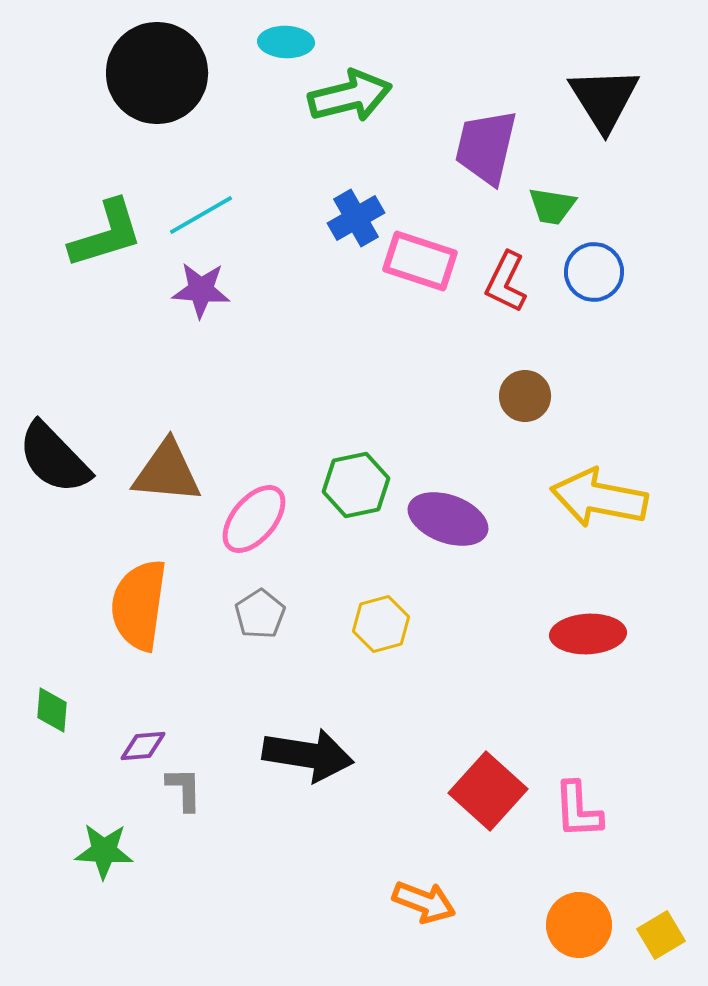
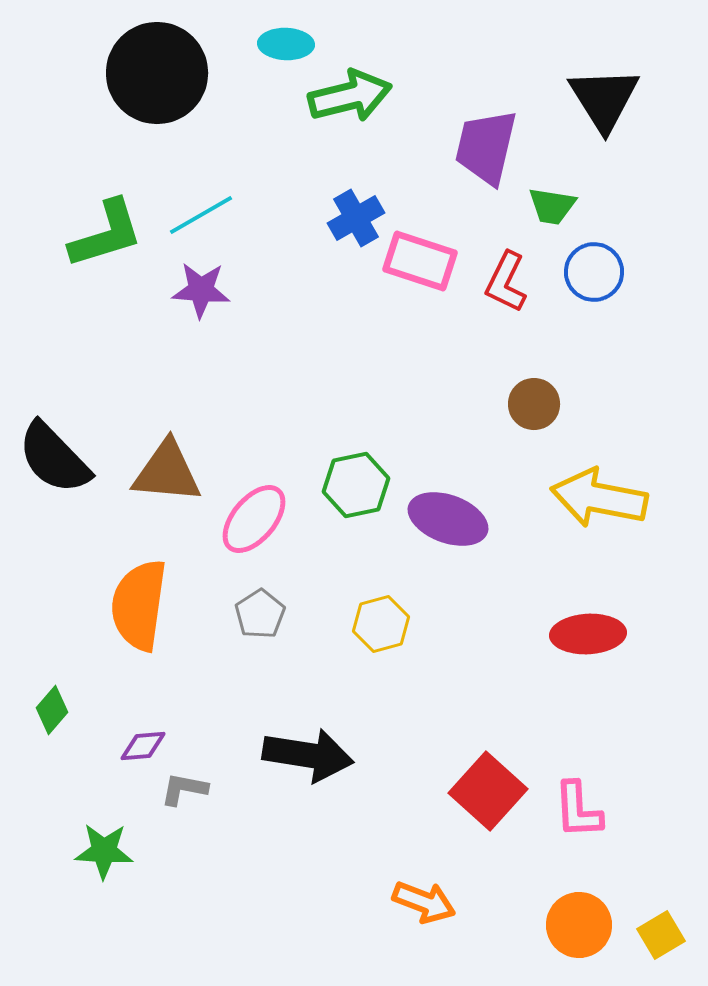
cyan ellipse: moved 2 px down
brown circle: moved 9 px right, 8 px down
green diamond: rotated 36 degrees clockwise
gray L-shape: rotated 78 degrees counterclockwise
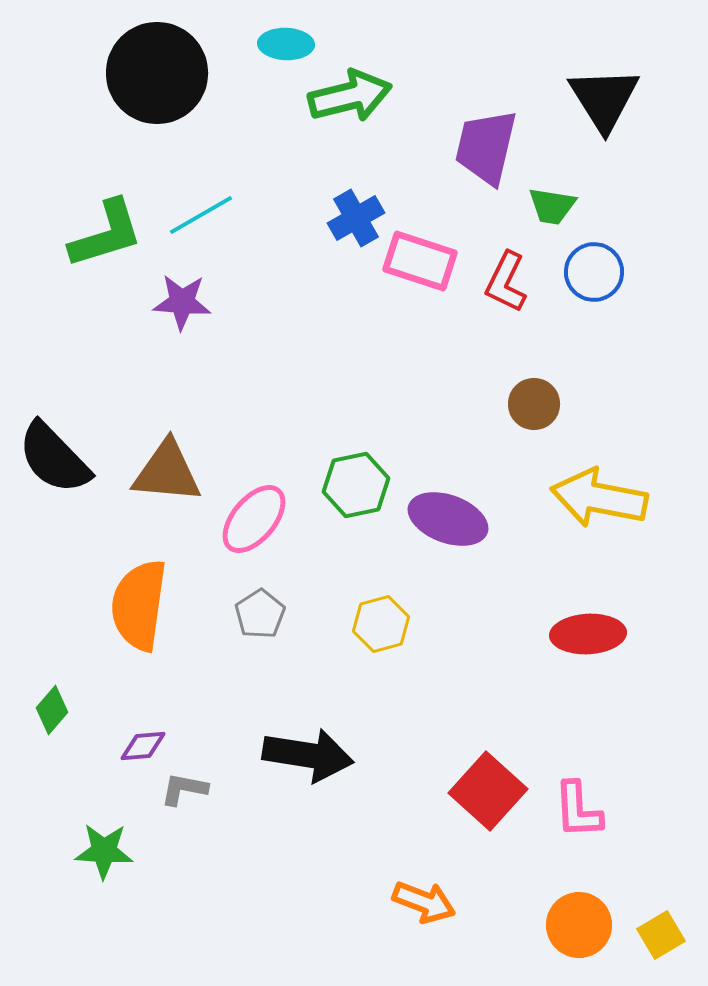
purple star: moved 19 px left, 12 px down
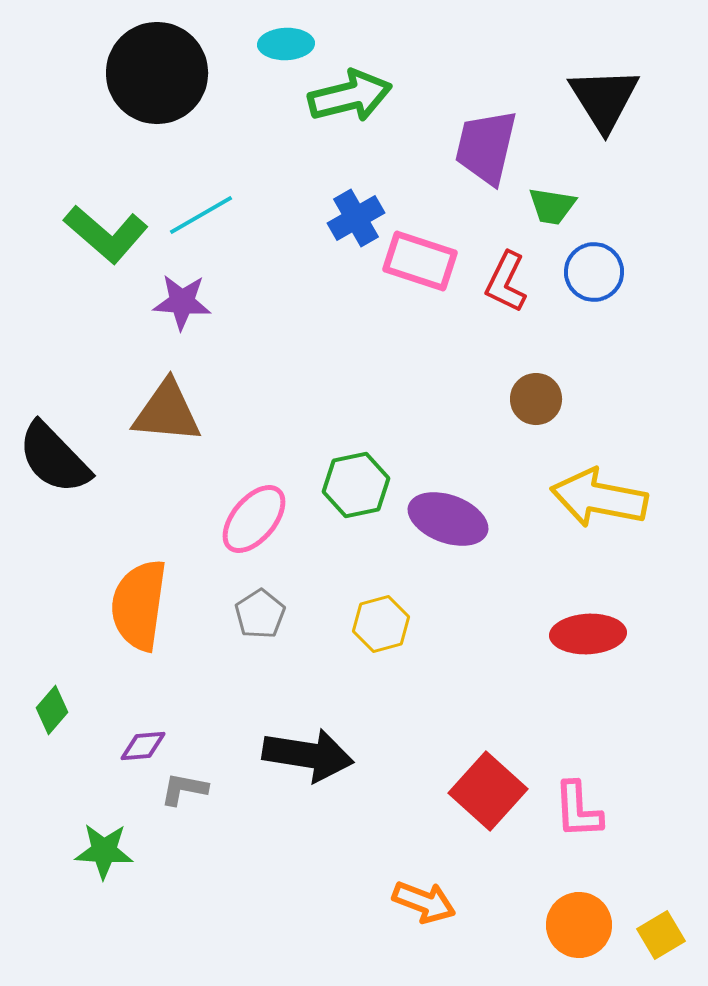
cyan ellipse: rotated 4 degrees counterclockwise
green L-shape: rotated 58 degrees clockwise
brown circle: moved 2 px right, 5 px up
brown triangle: moved 60 px up
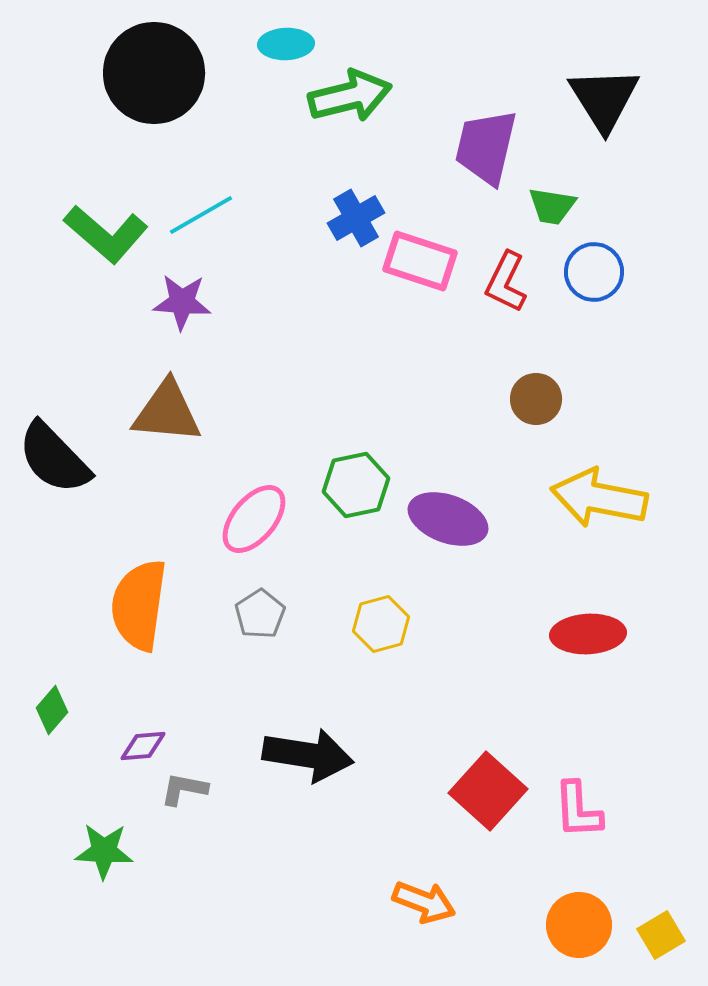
black circle: moved 3 px left
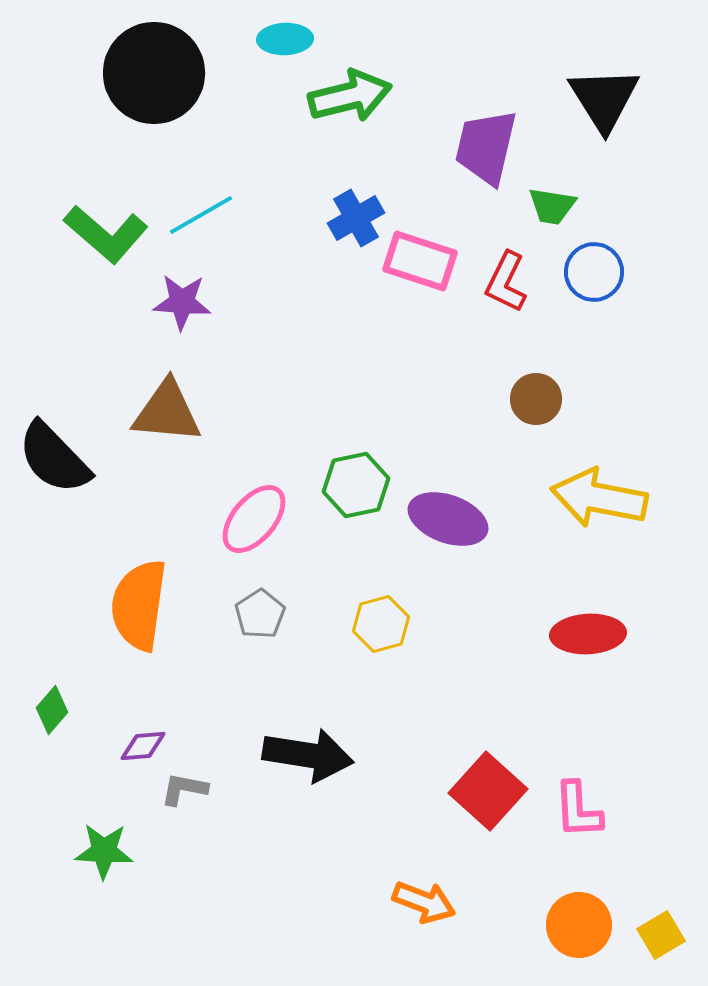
cyan ellipse: moved 1 px left, 5 px up
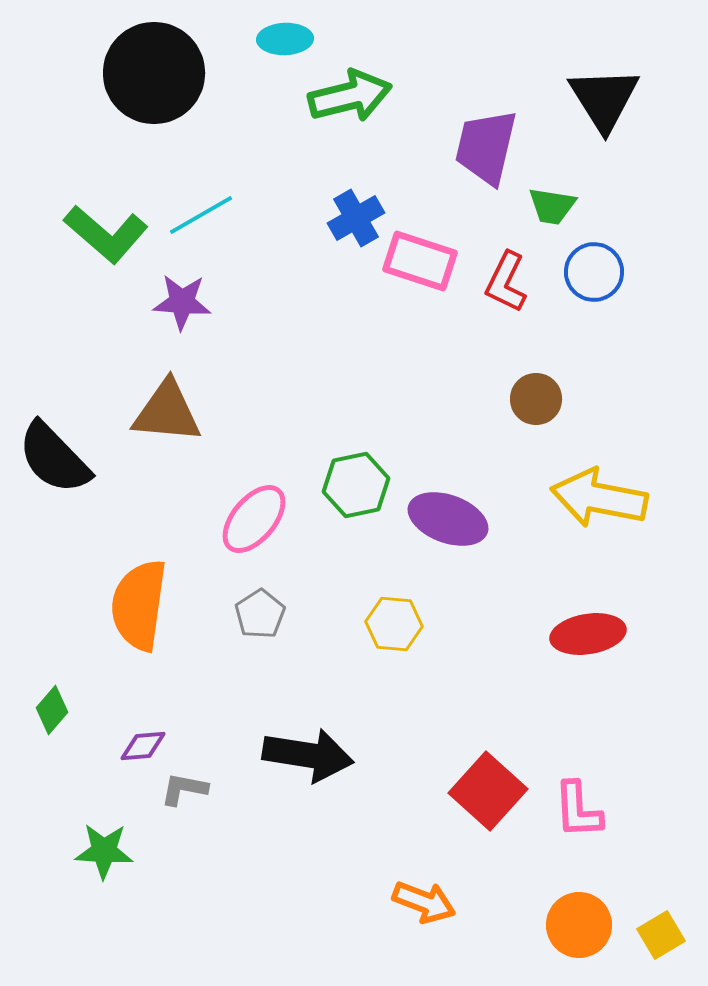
yellow hexagon: moved 13 px right; rotated 20 degrees clockwise
red ellipse: rotated 6 degrees counterclockwise
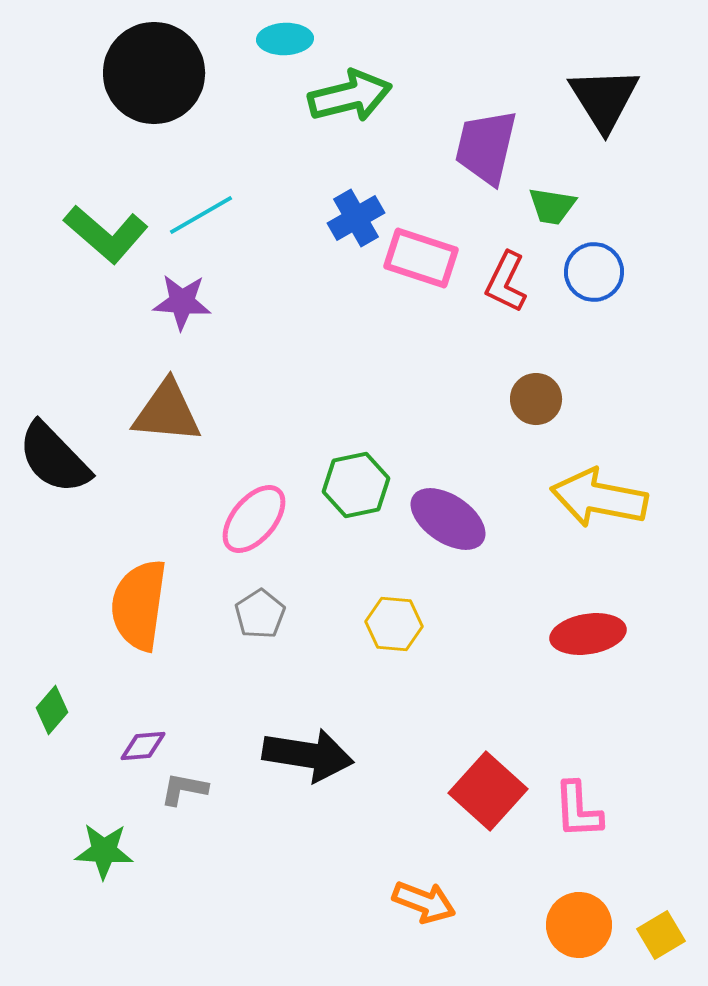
pink rectangle: moved 1 px right, 3 px up
purple ellipse: rotated 14 degrees clockwise
